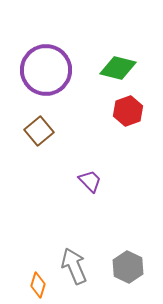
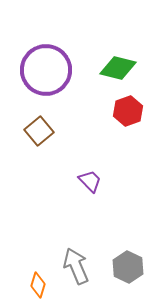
gray arrow: moved 2 px right
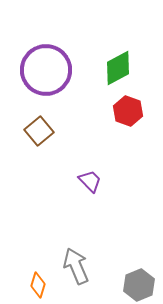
green diamond: rotated 42 degrees counterclockwise
red hexagon: rotated 20 degrees counterclockwise
gray hexagon: moved 11 px right, 18 px down; rotated 12 degrees clockwise
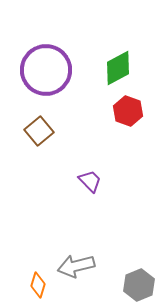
gray arrow: rotated 81 degrees counterclockwise
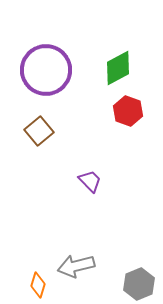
gray hexagon: moved 1 px up
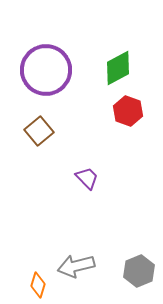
purple trapezoid: moved 3 px left, 3 px up
gray hexagon: moved 13 px up
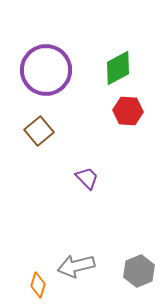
red hexagon: rotated 16 degrees counterclockwise
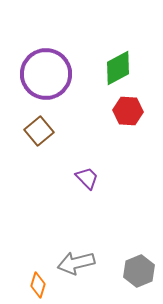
purple circle: moved 4 px down
gray arrow: moved 3 px up
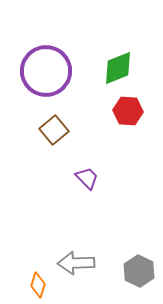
green diamond: rotated 6 degrees clockwise
purple circle: moved 3 px up
brown square: moved 15 px right, 1 px up
gray arrow: rotated 12 degrees clockwise
gray hexagon: rotated 12 degrees counterclockwise
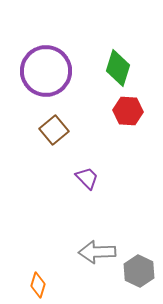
green diamond: rotated 51 degrees counterclockwise
gray arrow: moved 21 px right, 11 px up
